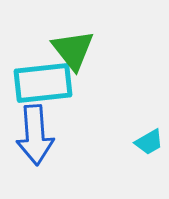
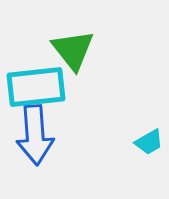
cyan rectangle: moved 7 px left, 4 px down
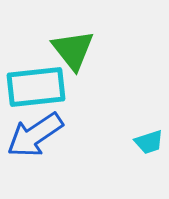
blue arrow: rotated 60 degrees clockwise
cyan trapezoid: rotated 12 degrees clockwise
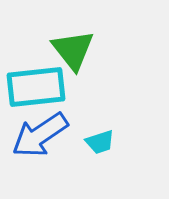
blue arrow: moved 5 px right
cyan trapezoid: moved 49 px left
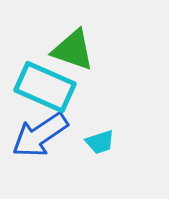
green triangle: rotated 33 degrees counterclockwise
cyan rectangle: moved 9 px right; rotated 30 degrees clockwise
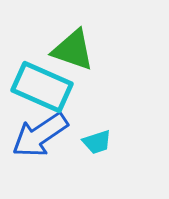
cyan rectangle: moved 3 px left
cyan trapezoid: moved 3 px left
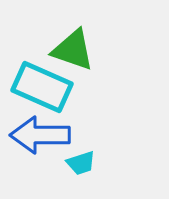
blue arrow: rotated 34 degrees clockwise
cyan trapezoid: moved 16 px left, 21 px down
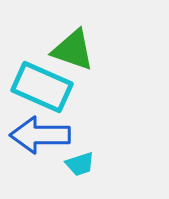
cyan trapezoid: moved 1 px left, 1 px down
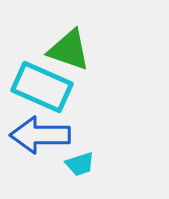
green triangle: moved 4 px left
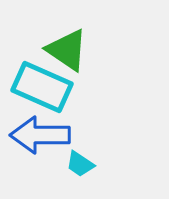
green triangle: moved 2 px left; rotated 15 degrees clockwise
cyan trapezoid: rotated 52 degrees clockwise
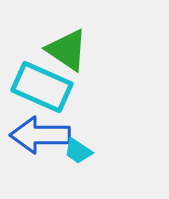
cyan trapezoid: moved 2 px left, 13 px up
